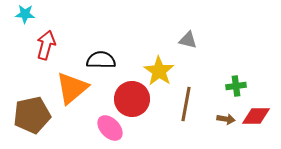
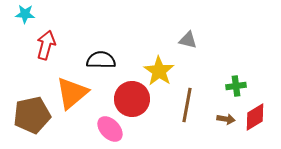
orange triangle: moved 5 px down
brown line: moved 1 px right, 1 px down
red diamond: moved 1 px left, 1 px down; rotated 32 degrees counterclockwise
pink ellipse: moved 1 px down
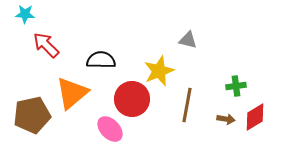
red arrow: rotated 60 degrees counterclockwise
yellow star: rotated 16 degrees clockwise
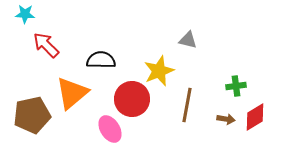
pink ellipse: rotated 12 degrees clockwise
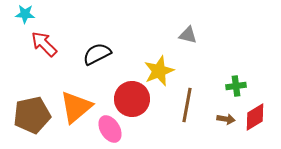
gray triangle: moved 5 px up
red arrow: moved 2 px left, 1 px up
black semicircle: moved 4 px left, 6 px up; rotated 28 degrees counterclockwise
orange triangle: moved 4 px right, 14 px down
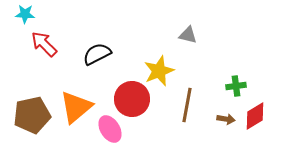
red diamond: moved 1 px up
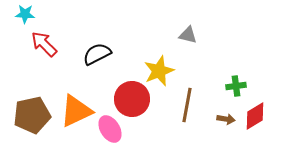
orange triangle: moved 4 px down; rotated 15 degrees clockwise
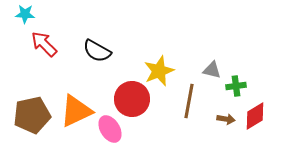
gray triangle: moved 24 px right, 35 px down
black semicircle: moved 3 px up; rotated 124 degrees counterclockwise
brown line: moved 2 px right, 4 px up
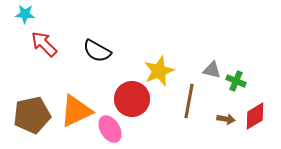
green cross: moved 5 px up; rotated 30 degrees clockwise
